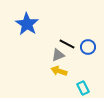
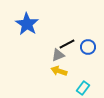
black line: rotated 56 degrees counterclockwise
cyan rectangle: rotated 64 degrees clockwise
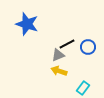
blue star: rotated 15 degrees counterclockwise
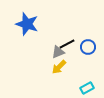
gray triangle: moved 3 px up
yellow arrow: moved 4 px up; rotated 63 degrees counterclockwise
cyan rectangle: moved 4 px right; rotated 24 degrees clockwise
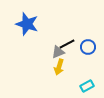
yellow arrow: rotated 28 degrees counterclockwise
cyan rectangle: moved 2 px up
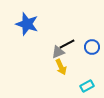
blue circle: moved 4 px right
yellow arrow: moved 2 px right; rotated 42 degrees counterclockwise
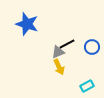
yellow arrow: moved 2 px left
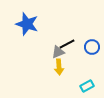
yellow arrow: rotated 21 degrees clockwise
